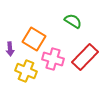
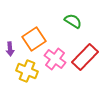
orange square: rotated 25 degrees clockwise
pink cross: moved 2 px right; rotated 20 degrees clockwise
yellow cross: moved 1 px right
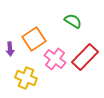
yellow cross: moved 1 px left, 7 px down
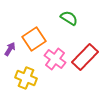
green semicircle: moved 4 px left, 3 px up
purple arrow: rotated 144 degrees counterclockwise
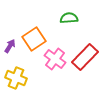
green semicircle: rotated 36 degrees counterclockwise
purple arrow: moved 3 px up
yellow cross: moved 10 px left
